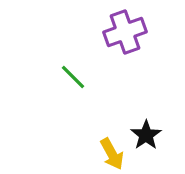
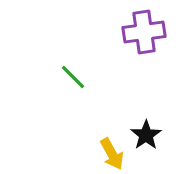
purple cross: moved 19 px right; rotated 12 degrees clockwise
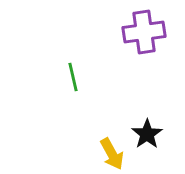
green line: rotated 32 degrees clockwise
black star: moved 1 px right, 1 px up
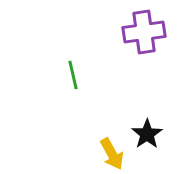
green line: moved 2 px up
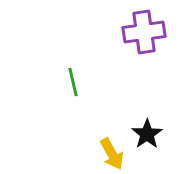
green line: moved 7 px down
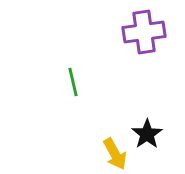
yellow arrow: moved 3 px right
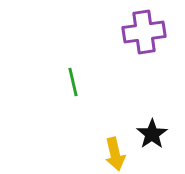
black star: moved 5 px right
yellow arrow: rotated 16 degrees clockwise
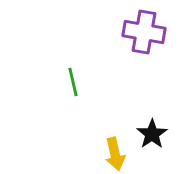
purple cross: rotated 18 degrees clockwise
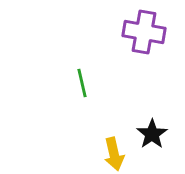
green line: moved 9 px right, 1 px down
yellow arrow: moved 1 px left
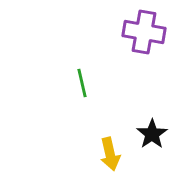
yellow arrow: moved 4 px left
